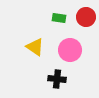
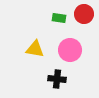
red circle: moved 2 px left, 3 px up
yellow triangle: moved 2 px down; rotated 24 degrees counterclockwise
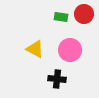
green rectangle: moved 2 px right, 1 px up
yellow triangle: rotated 18 degrees clockwise
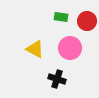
red circle: moved 3 px right, 7 px down
pink circle: moved 2 px up
black cross: rotated 12 degrees clockwise
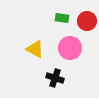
green rectangle: moved 1 px right, 1 px down
black cross: moved 2 px left, 1 px up
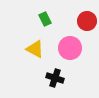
green rectangle: moved 17 px left, 1 px down; rotated 56 degrees clockwise
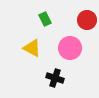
red circle: moved 1 px up
yellow triangle: moved 3 px left, 1 px up
